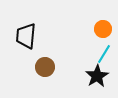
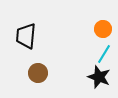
brown circle: moved 7 px left, 6 px down
black star: moved 2 px right, 1 px down; rotated 20 degrees counterclockwise
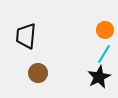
orange circle: moved 2 px right, 1 px down
black star: rotated 25 degrees clockwise
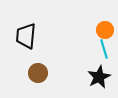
cyan line: moved 5 px up; rotated 48 degrees counterclockwise
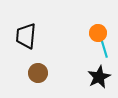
orange circle: moved 7 px left, 3 px down
cyan line: moved 1 px up
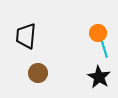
black star: rotated 15 degrees counterclockwise
